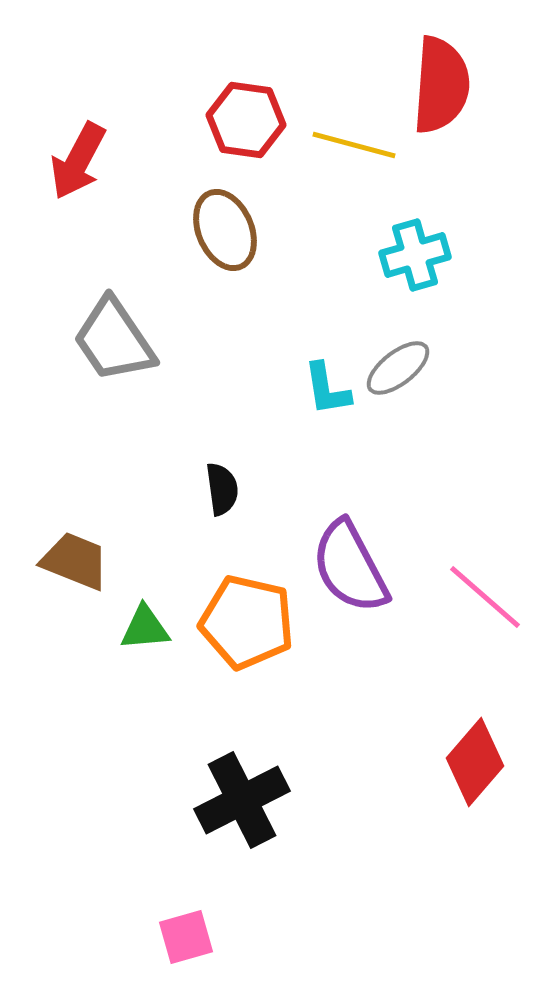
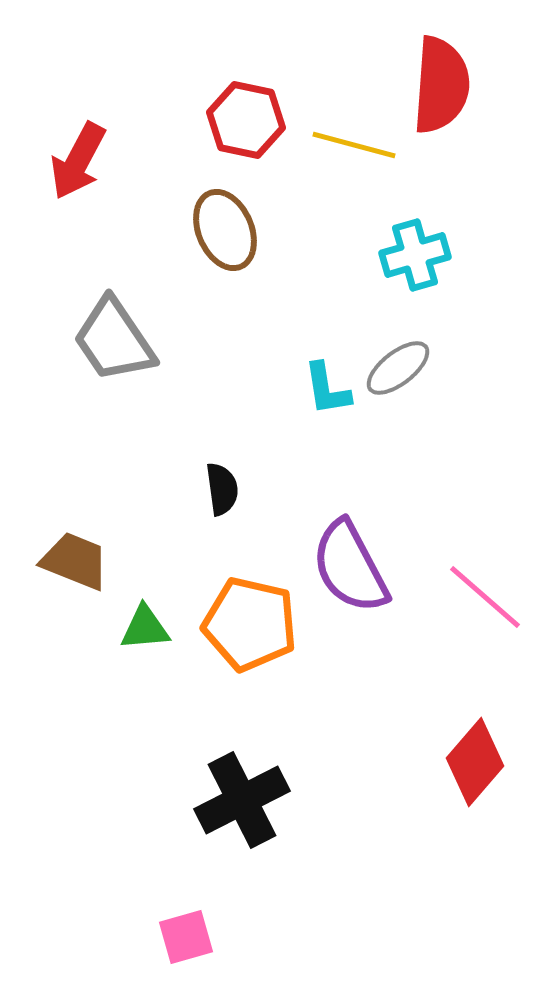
red hexagon: rotated 4 degrees clockwise
orange pentagon: moved 3 px right, 2 px down
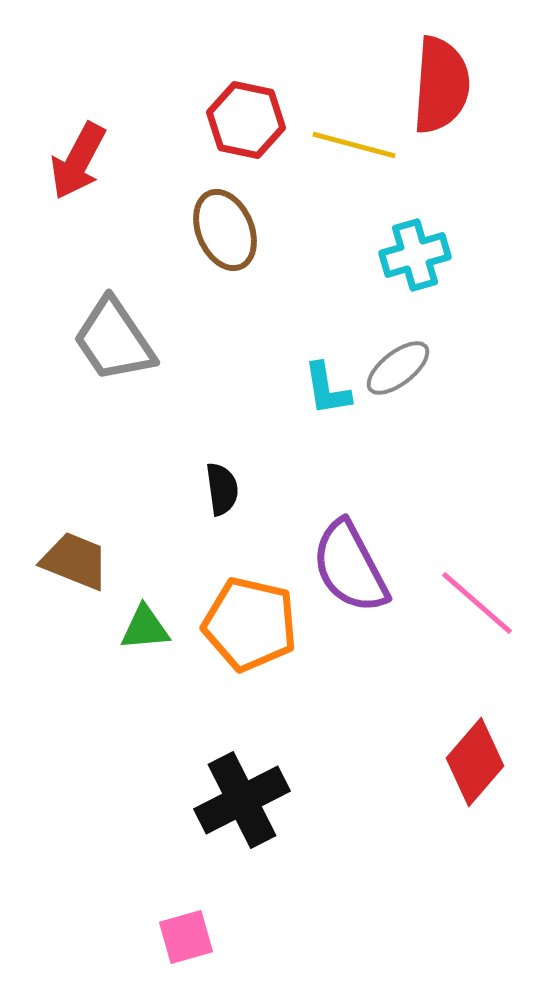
pink line: moved 8 px left, 6 px down
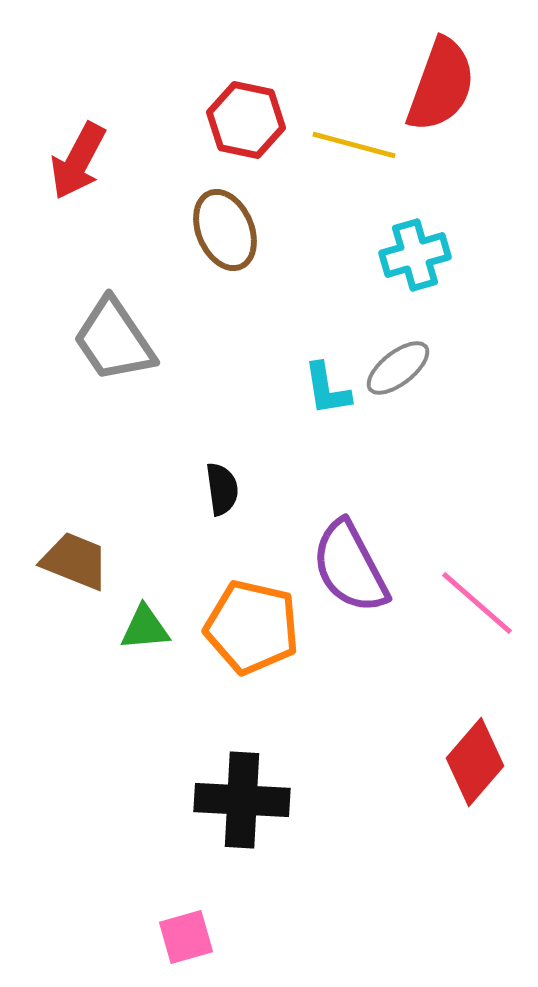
red semicircle: rotated 16 degrees clockwise
orange pentagon: moved 2 px right, 3 px down
black cross: rotated 30 degrees clockwise
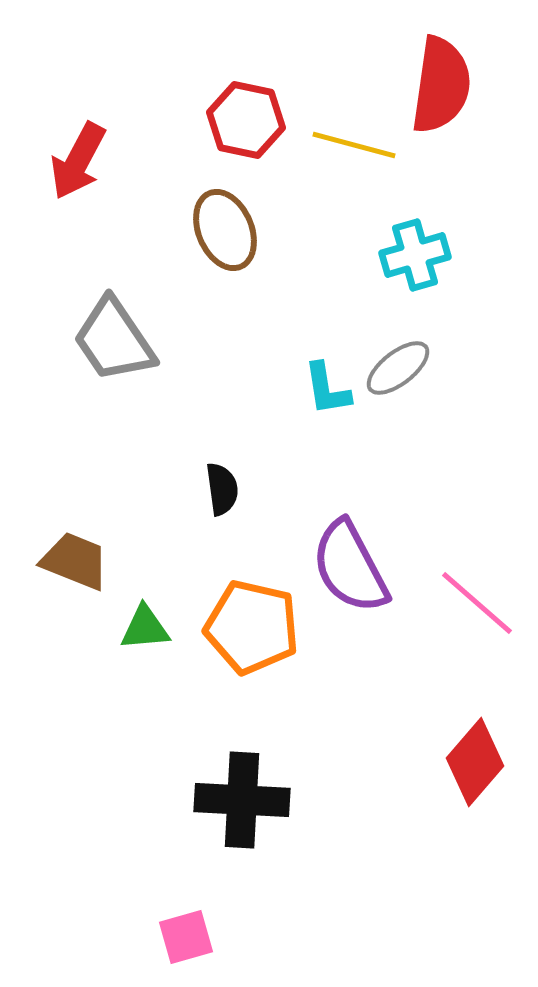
red semicircle: rotated 12 degrees counterclockwise
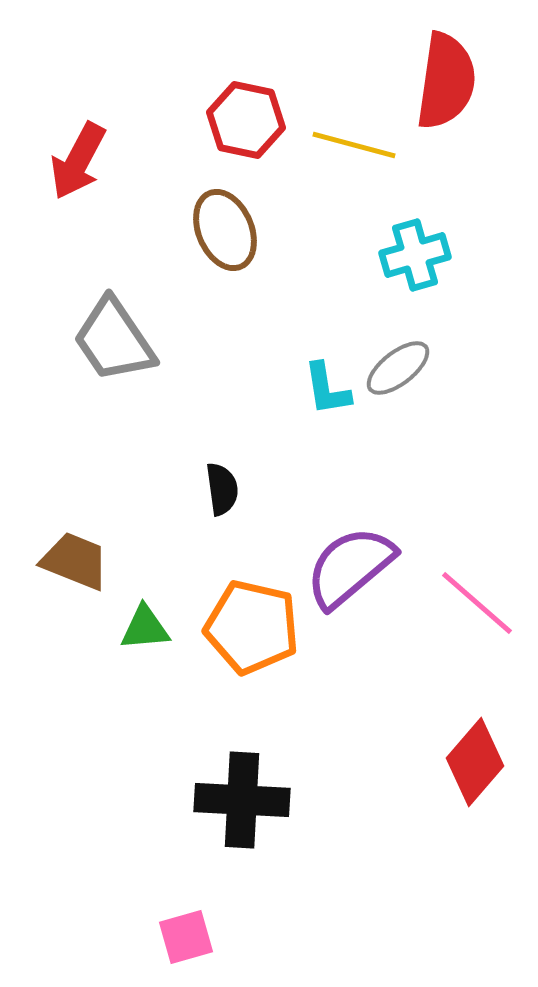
red semicircle: moved 5 px right, 4 px up
purple semicircle: rotated 78 degrees clockwise
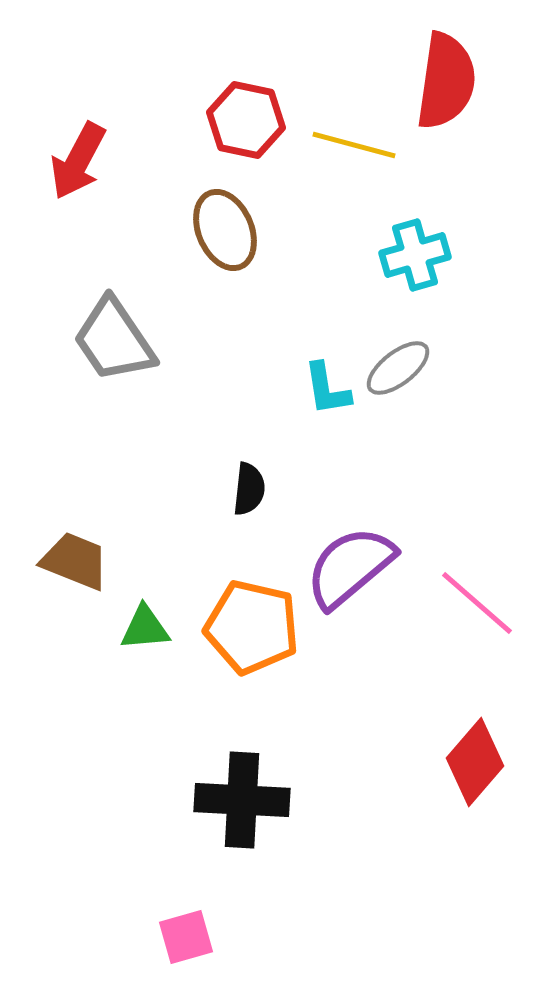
black semicircle: moved 27 px right; rotated 14 degrees clockwise
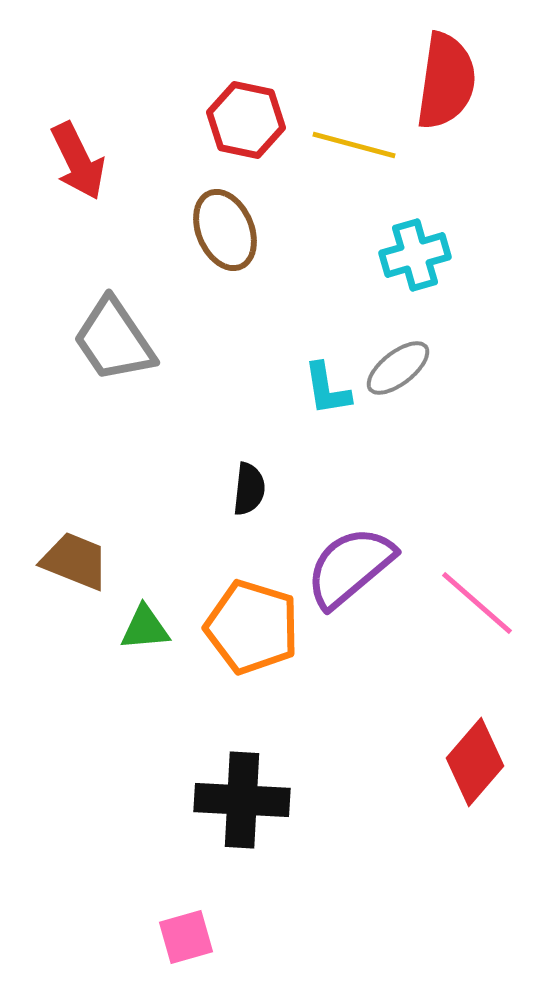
red arrow: rotated 54 degrees counterclockwise
orange pentagon: rotated 4 degrees clockwise
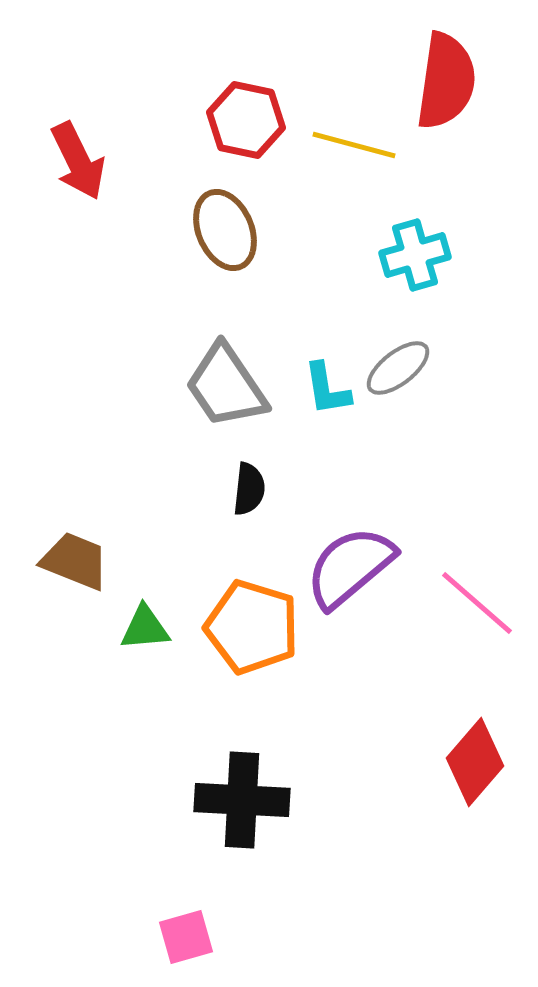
gray trapezoid: moved 112 px right, 46 px down
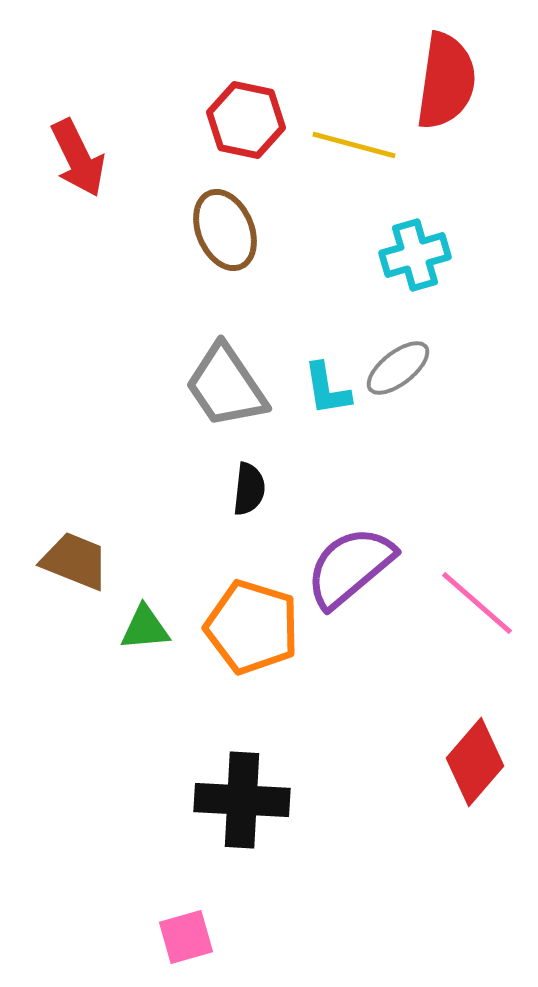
red arrow: moved 3 px up
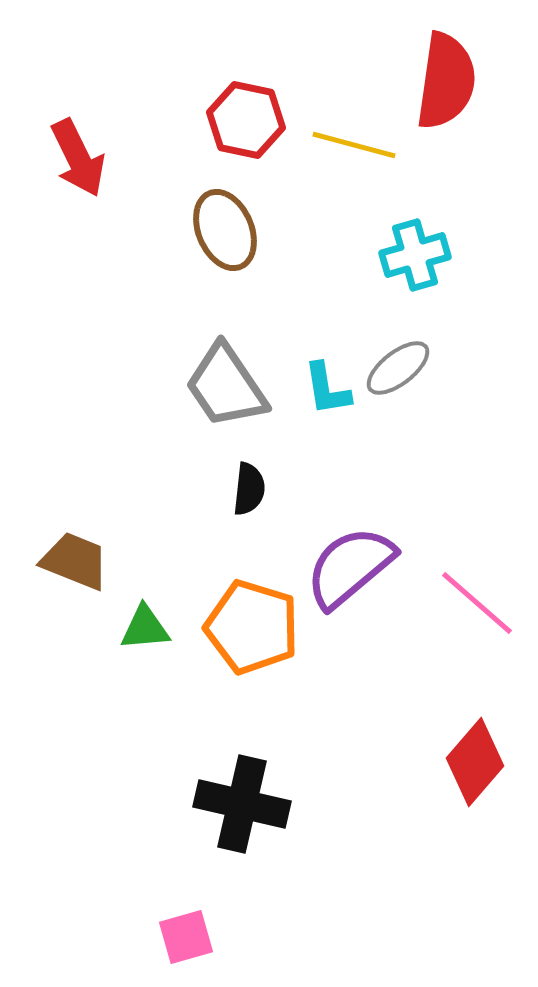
black cross: moved 4 px down; rotated 10 degrees clockwise
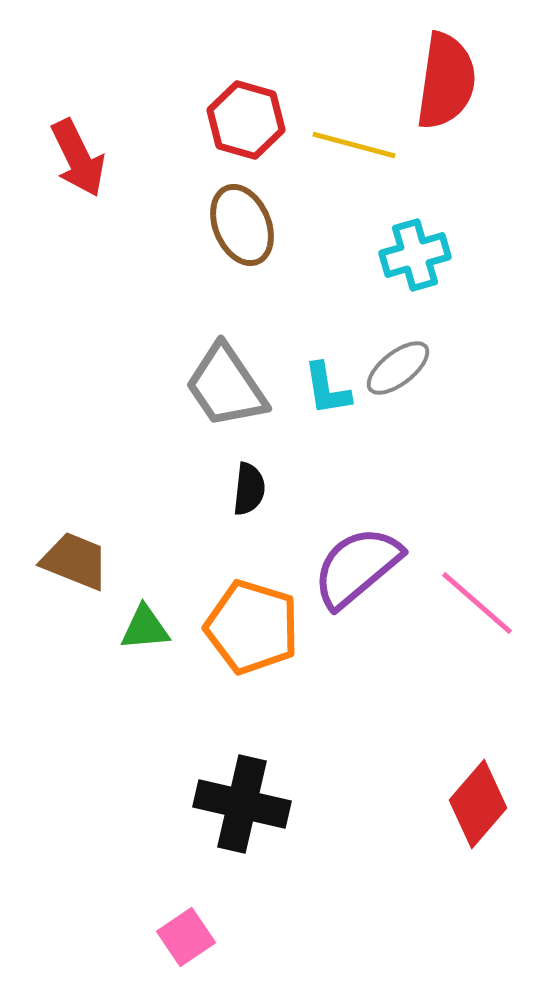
red hexagon: rotated 4 degrees clockwise
brown ellipse: moved 17 px right, 5 px up
purple semicircle: moved 7 px right
red diamond: moved 3 px right, 42 px down
pink square: rotated 18 degrees counterclockwise
